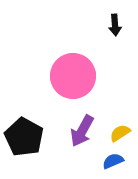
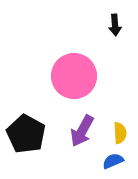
pink circle: moved 1 px right
yellow semicircle: rotated 120 degrees clockwise
black pentagon: moved 2 px right, 3 px up
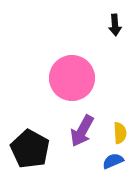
pink circle: moved 2 px left, 2 px down
black pentagon: moved 4 px right, 15 px down
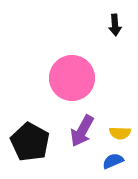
yellow semicircle: rotated 95 degrees clockwise
black pentagon: moved 7 px up
